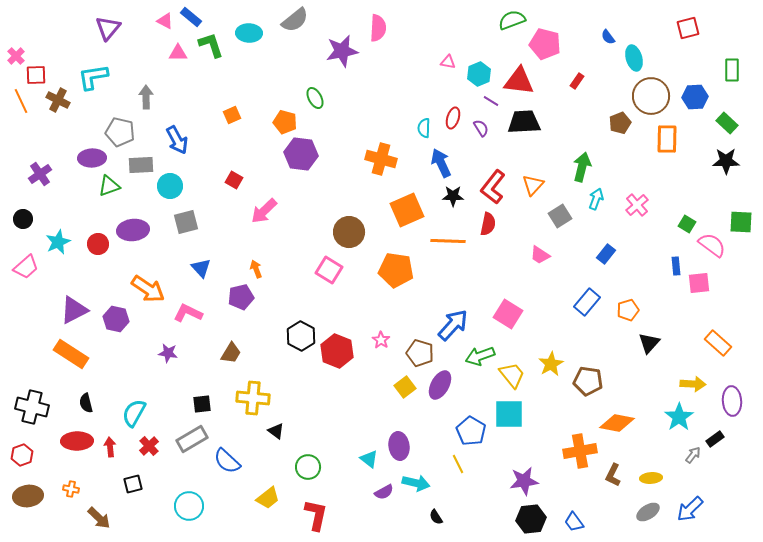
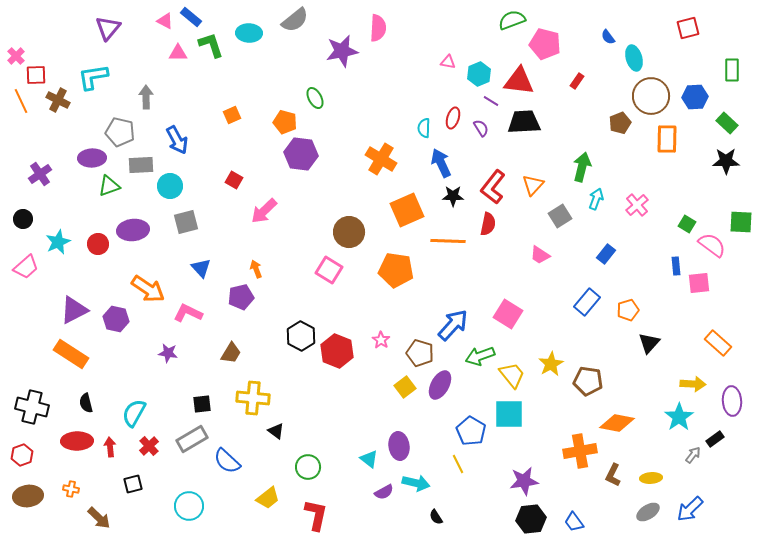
orange cross at (381, 159): rotated 16 degrees clockwise
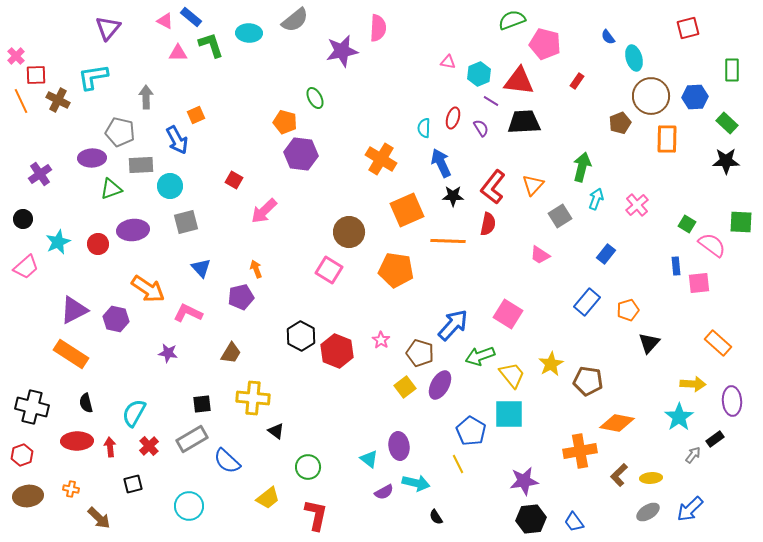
orange square at (232, 115): moved 36 px left
green triangle at (109, 186): moved 2 px right, 3 px down
brown L-shape at (613, 475): moved 6 px right; rotated 20 degrees clockwise
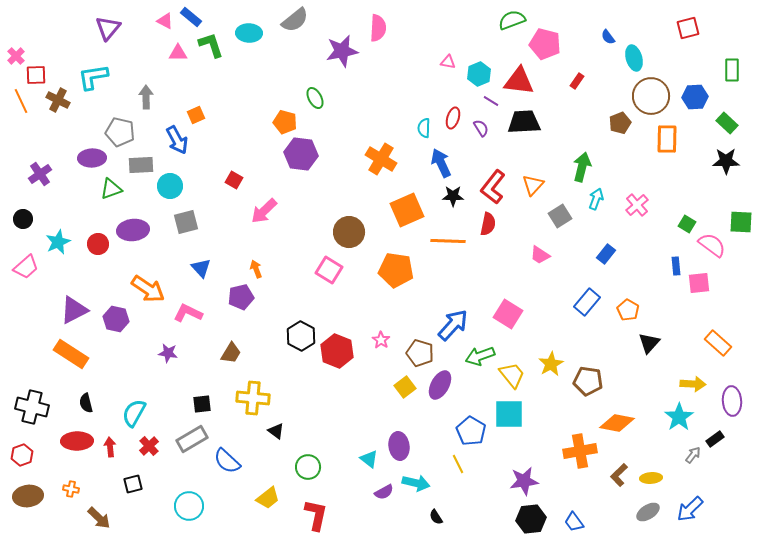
orange pentagon at (628, 310): rotated 25 degrees counterclockwise
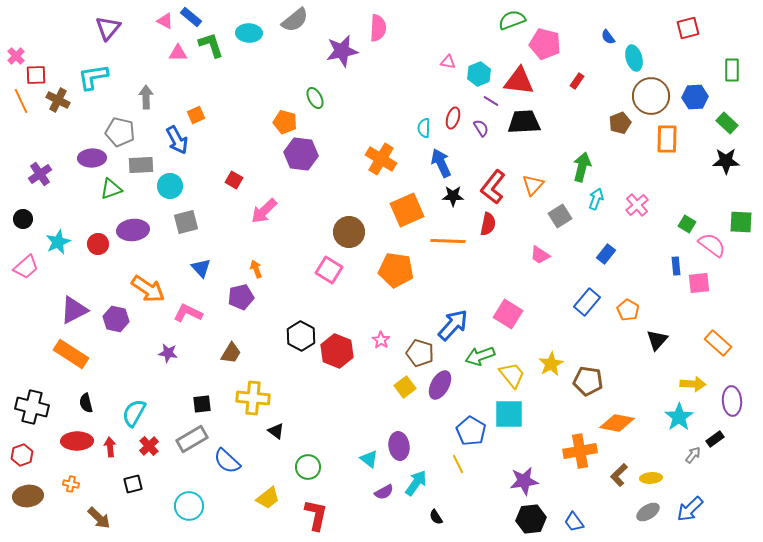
black triangle at (649, 343): moved 8 px right, 3 px up
cyan arrow at (416, 483): rotated 68 degrees counterclockwise
orange cross at (71, 489): moved 5 px up
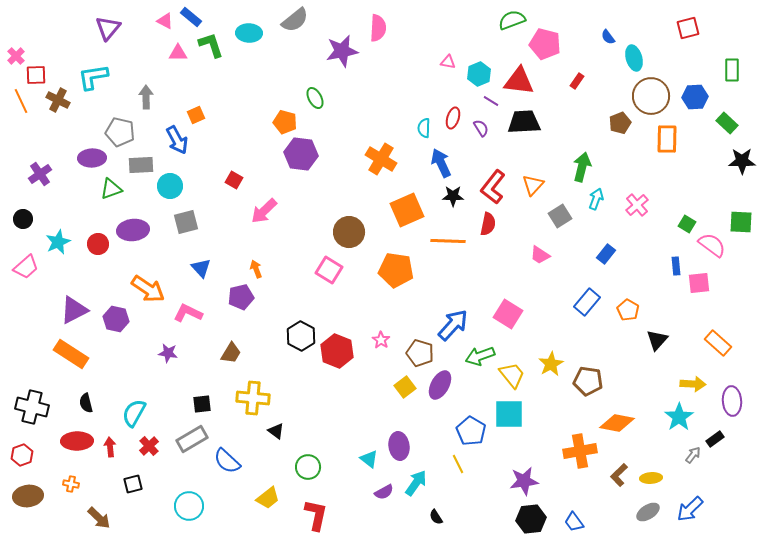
black star at (726, 161): moved 16 px right
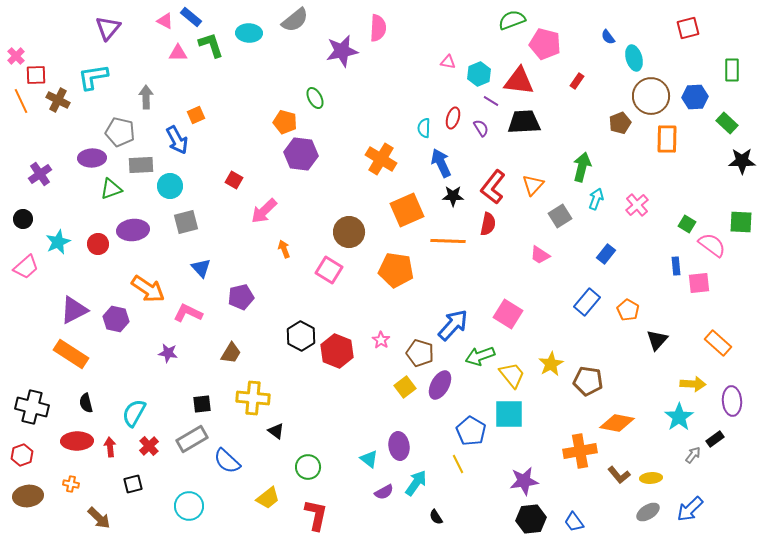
orange arrow at (256, 269): moved 28 px right, 20 px up
brown L-shape at (619, 475): rotated 85 degrees counterclockwise
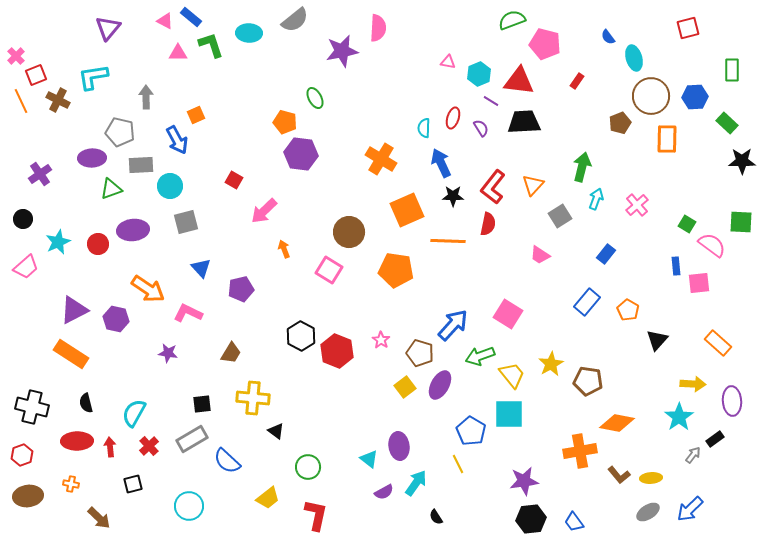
red square at (36, 75): rotated 20 degrees counterclockwise
purple pentagon at (241, 297): moved 8 px up
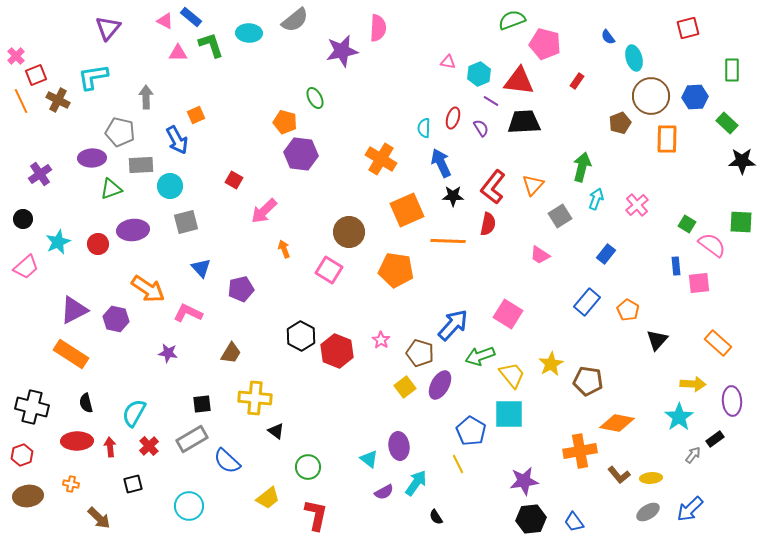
yellow cross at (253, 398): moved 2 px right
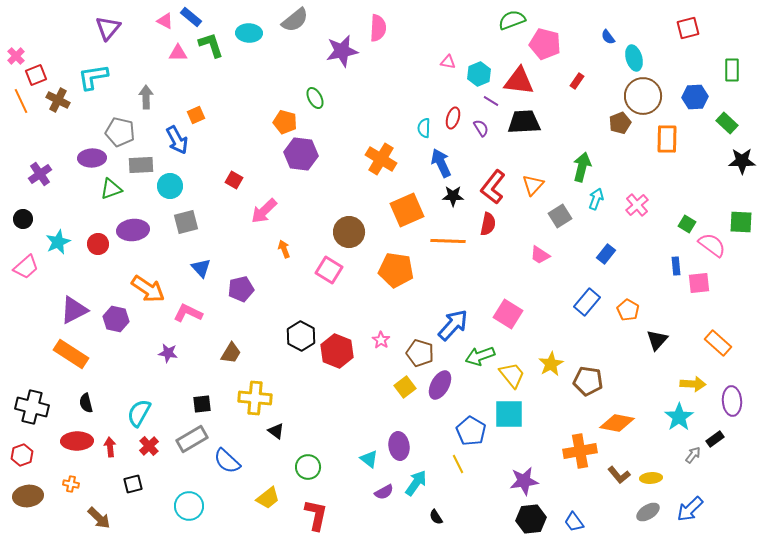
brown circle at (651, 96): moved 8 px left
cyan semicircle at (134, 413): moved 5 px right
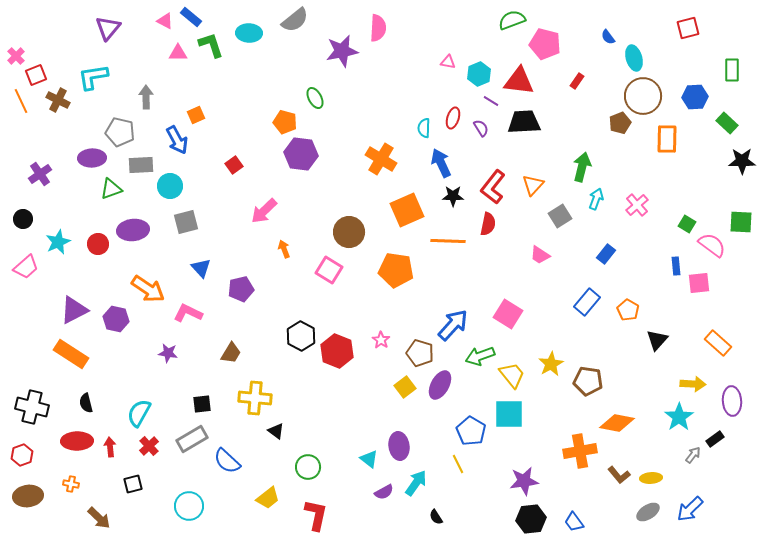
red square at (234, 180): moved 15 px up; rotated 24 degrees clockwise
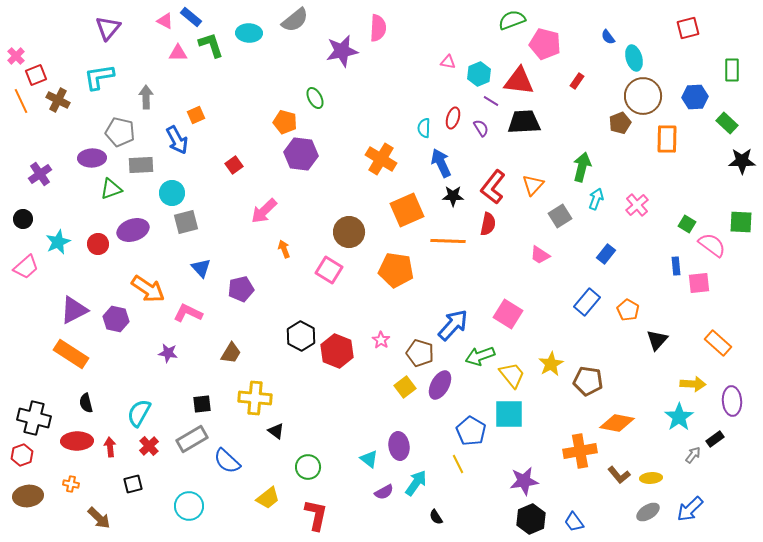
cyan L-shape at (93, 77): moved 6 px right
cyan circle at (170, 186): moved 2 px right, 7 px down
purple ellipse at (133, 230): rotated 12 degrees counterclockwise
black cross at (32, 407): moved 2 px right, 11 px down
black hexagon at (531, 519): rotated 16 degrees counterclockwise
